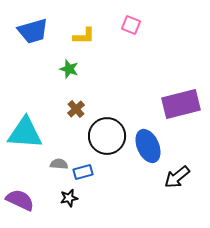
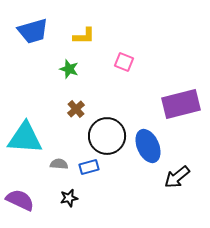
pink square: moved 7 px left, 37 px down
cyan triangle: moved 5 px down
blue rectangle: moved 6 px right, 5 px up
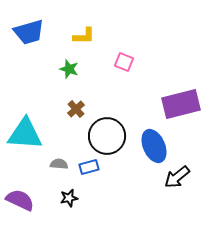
blue trapezoid: moved 4 px left, 1 px down
cyan triangle: moved 4 px up
blue ellipse: moved 6 px right
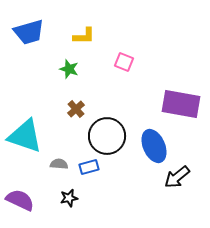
purple rectangle: rotated 24 degrees clockwise
cyan triangle: moved 2 px down; rotated 15 degrees clockwise
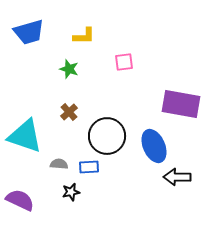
pink square: rotated 30 degrees counterclockwise
brown cross: moved 7 px left, 3 px down
blue rectangle: rotated 12 degrees clockwise
black arrow: rotated 40 degrees clockwise
black star: moved 2 px right, 6 px up
